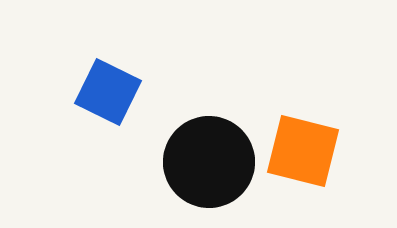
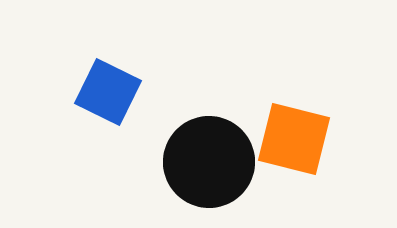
orange square: moved 9 px left, 12 px up
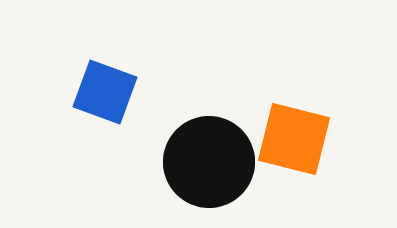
blue square: moved 3 px left; rotated 6 degrees counterclockwise
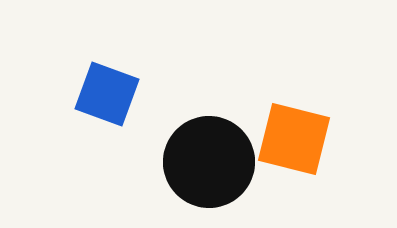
blue square: moved 2 px right, 2 px down
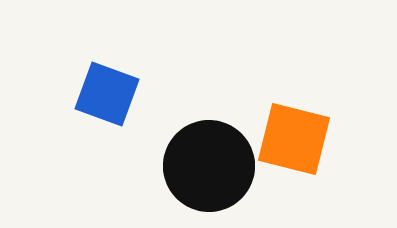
black circle: moved 4 px down
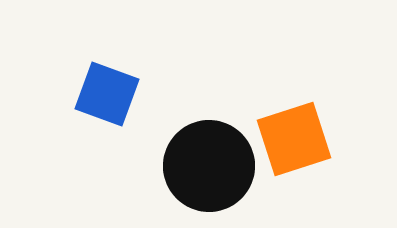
orange square: rotated 32 degrees counterclockwise
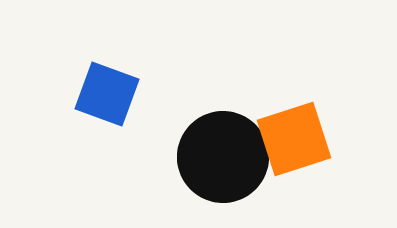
black circle: moved 14 px right, 9 px up
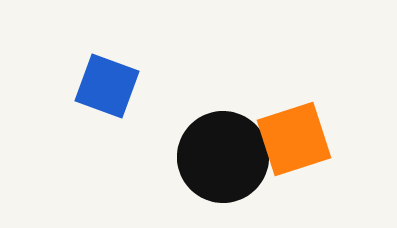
blue square: moved 8 px up
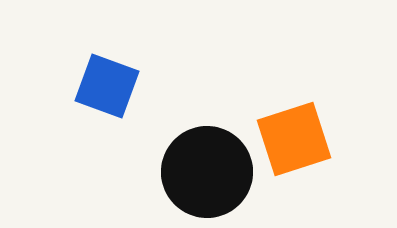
black circle: moved 16 px left, 15 px down
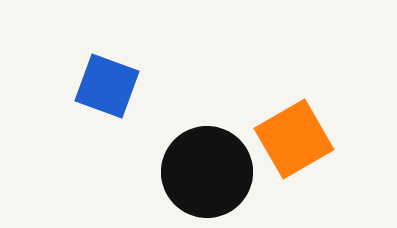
orange square: rotated 12 degrees counterclockwise
